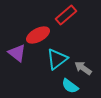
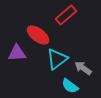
red ellipse: rotated 65 degrees clockwise
purple triangle: rotated 42 degrees counterclockwise
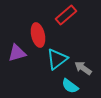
red ellipse: rotated 40 degrees clockwise
purple triangle: rotated 12 degrees counterclockwise
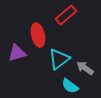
cyan triangle: moved 2 px right
gray arrow: moved 2 px right
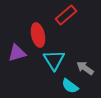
cyan triangle: moved 5 px left, 1 px down; rotated 25 degrees counterclockwise
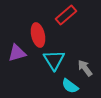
gray arrow: rotated 18 degrees clockwise
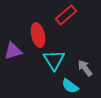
purple triangle: moved 4 px left, 2 px up
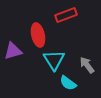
red rectangle: rotated 20 degrees clockwise
gray arrow: moved 2 px right, 3 px up
cyan semicircle: moved 2 px left, 3 px up
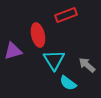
gray arrow: rotated 12 degrees counterclockwise
